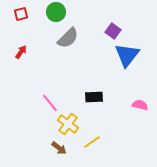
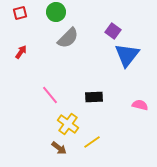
red square: moved 1 px left, 1 px up
pink line: moved 8 px up
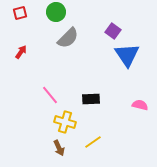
blue triangle: rotated 12 degrees counterclockwise
black rectangle: moved 3 px left, 2 px down
yellow cross: moved 3 px left, 2 px up; rotated 20 degrees counterclockwise
yellow line: moved 1 px right
brown arrow: rotated 28 degrees clockwise
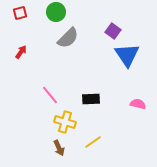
pink semicircle: moved 2 px left, 1 px up
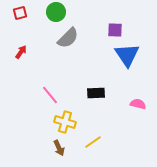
purple square: moved 2 px right, 1 px up; rotated 35 degrees counterclockwise
black rectangle: moved 5 px right, 6 px up
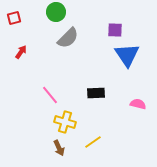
red square: moved 6 px left, 5 px down
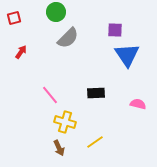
yellow line: moved 2 px right
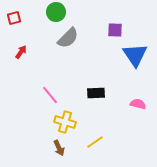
blue triangle: moved 8 px right
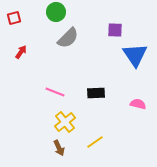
pink line: moved 5 px right, 3 px up; rotated 30 degrees counterclockwise
yellow cross: rotated 35 degrees clockwise
